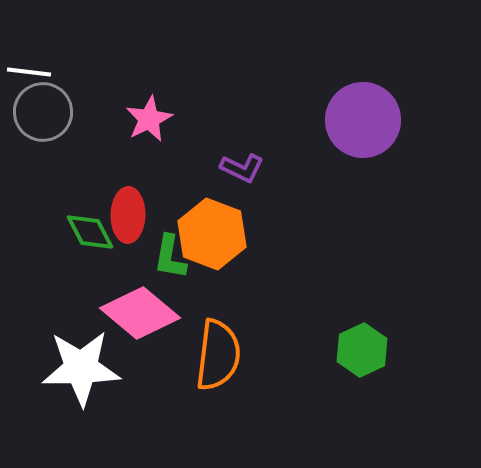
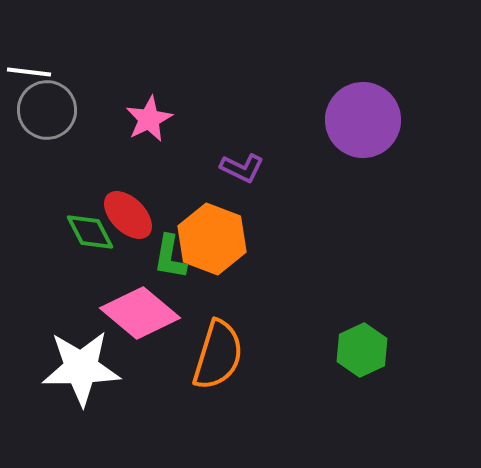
gray circle: moved 4 px right, 2 px up
red ellipse: rotated 46 degrees counterclockwise
orange hexagon: moved 5 px down
orange semicircle: rotated 10 degrees clockwise
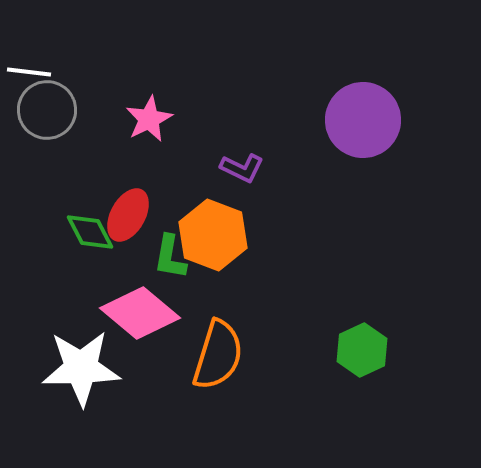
red ellipse: rotated 74 degrees clockwise
orange hexagon: moved 1 px right, 4 px up
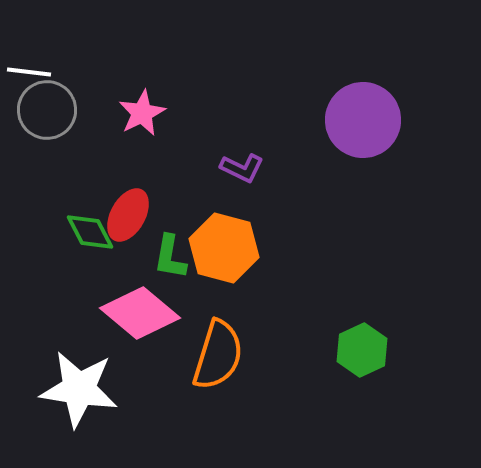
pink star: moved 7 px left, 6 px up
orange hexagon: moved 11 px right, 13 px down; rotated 6 degrees counterclockwise
white star: moved 2 px left, 21 px down; rotated 10 degrees clockwise
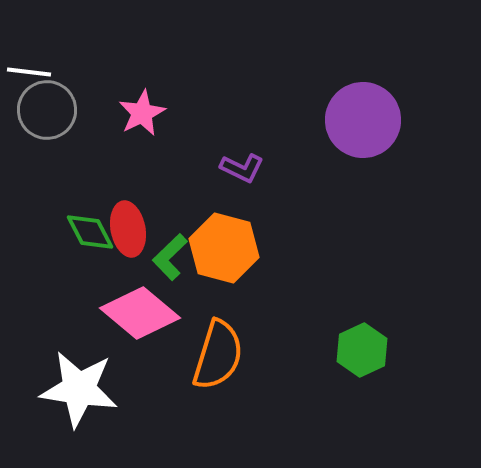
red ellipse: moved 14 px down; rotated 40 degrees counterclockwise
green L-shape: rotated 36 degrees clockwise
